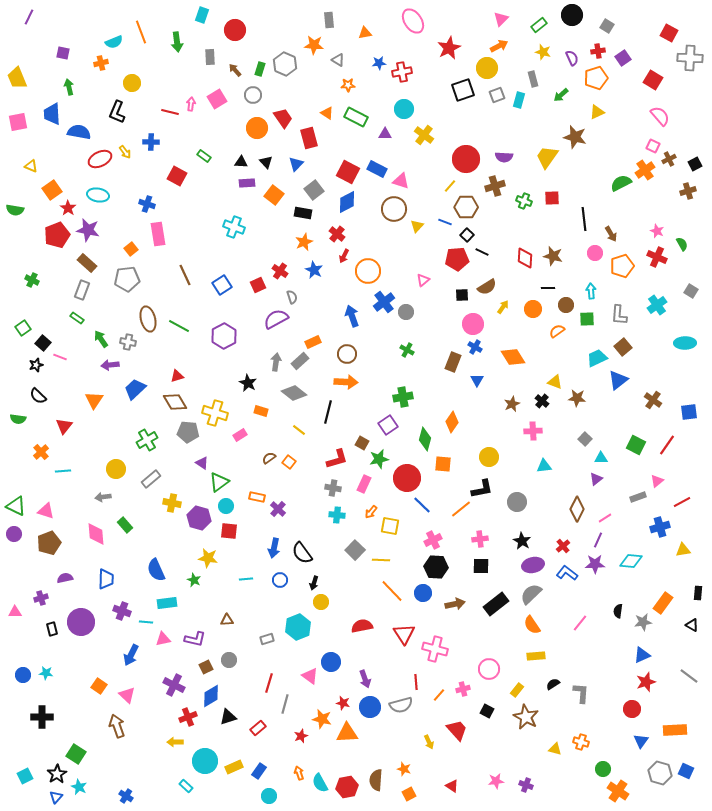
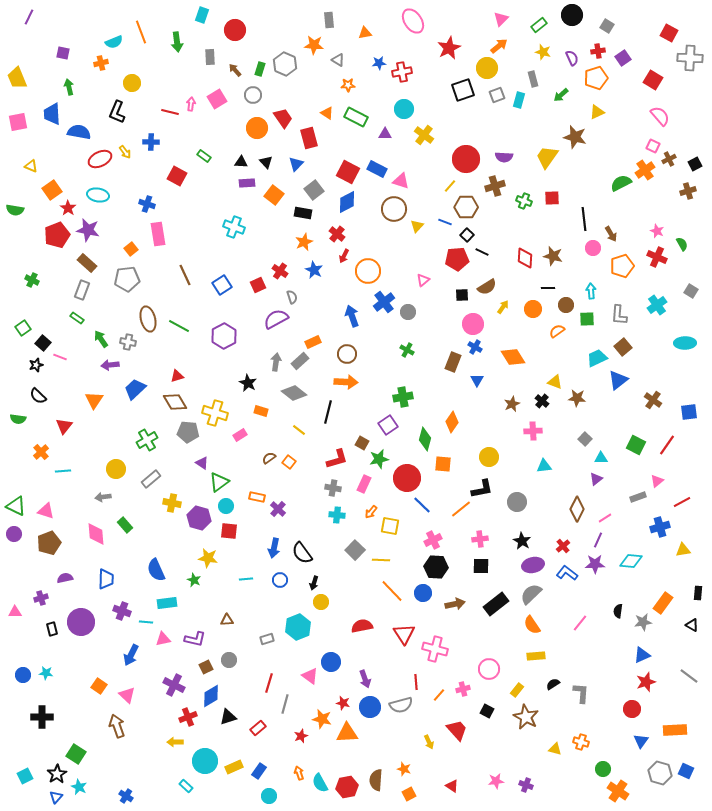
orange arrow at (499, 46): rotated 12 degrees counterclockwise
pink circle at (595, 253): moved 2 px left, 5 px up
gray circle at (406, 312): moved 2 px right
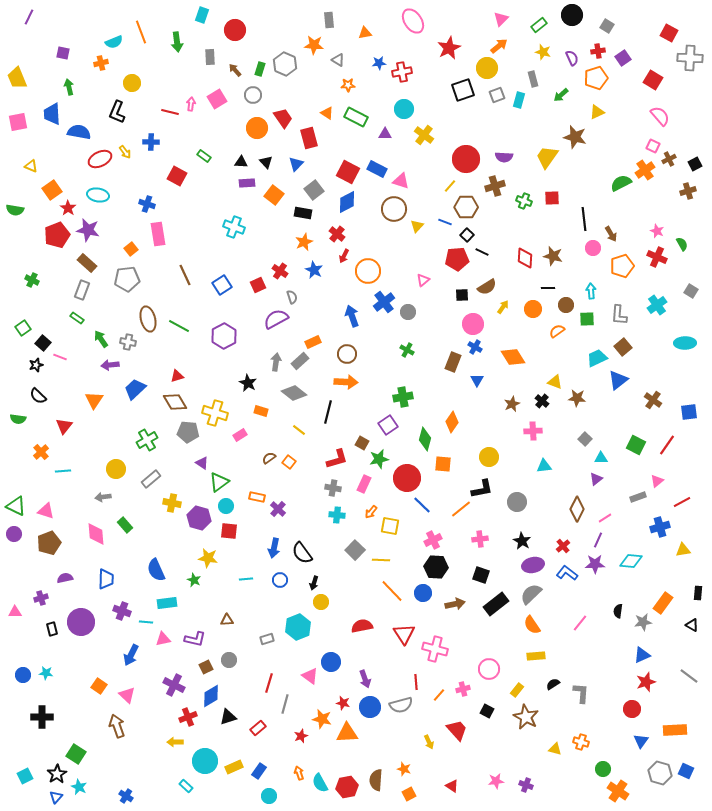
black square at (481, 566): moved 9 px down; rotated 18 degrees clockwise
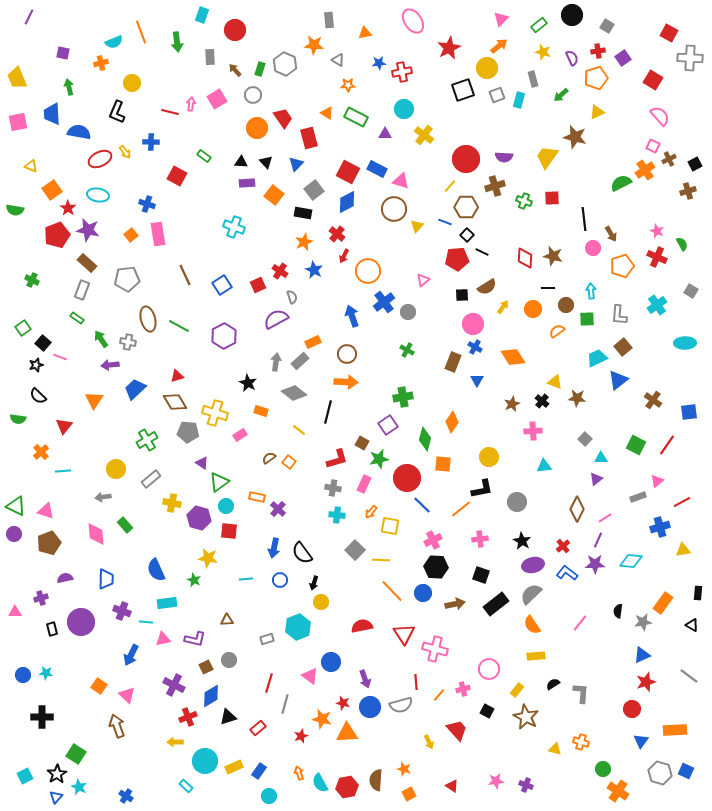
orange square at (131, 249): moved 14 px up
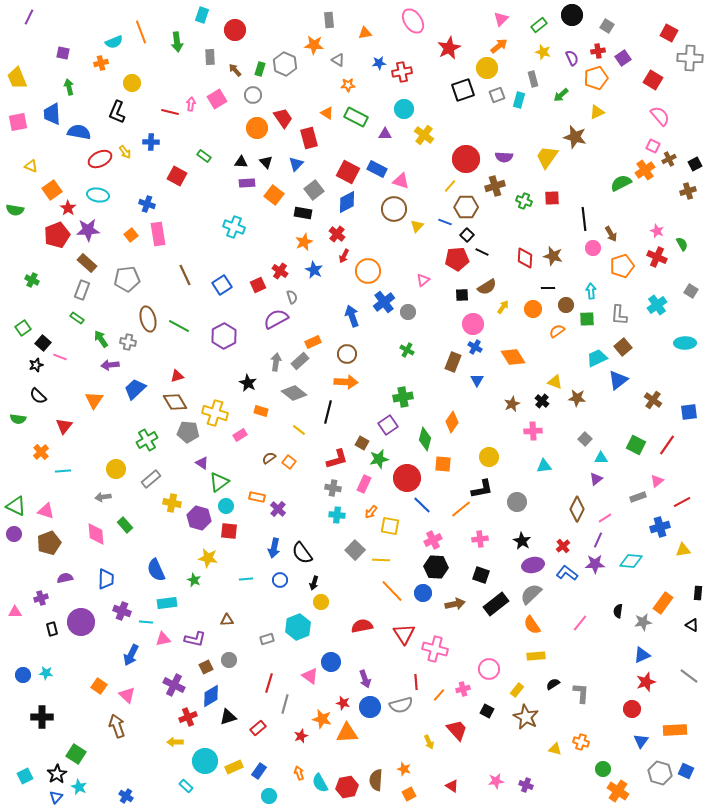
purple star at (88, 230): rotated 15 degrees counterclockwise
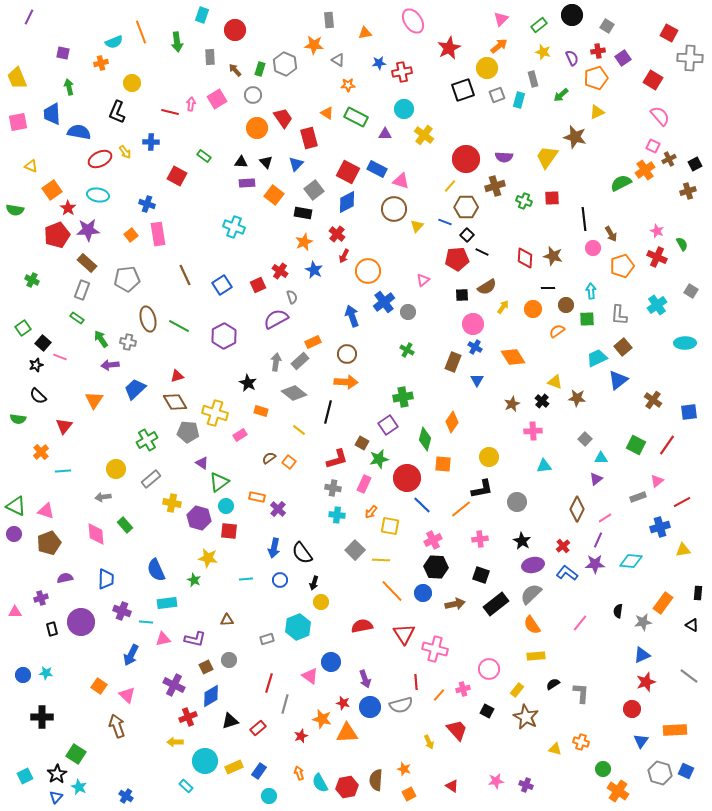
black triangle at (228, 717): moved 2 px right, 4 px down
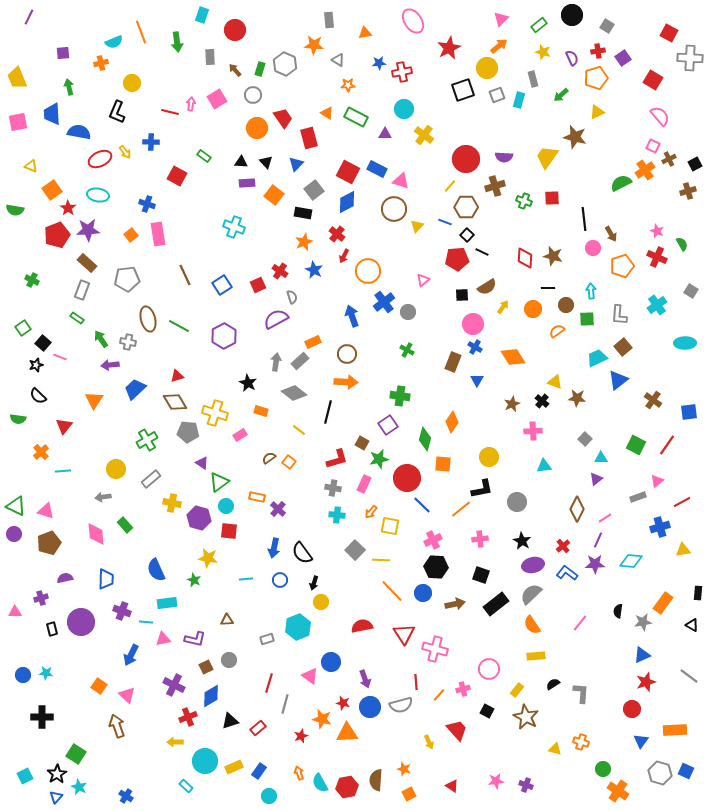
purple square at (63, 53): rotated 16 degrees counterclockwise
green cross at (403, 397): moved 3 px left, 1 px up; rotated 18 degrees clockwise
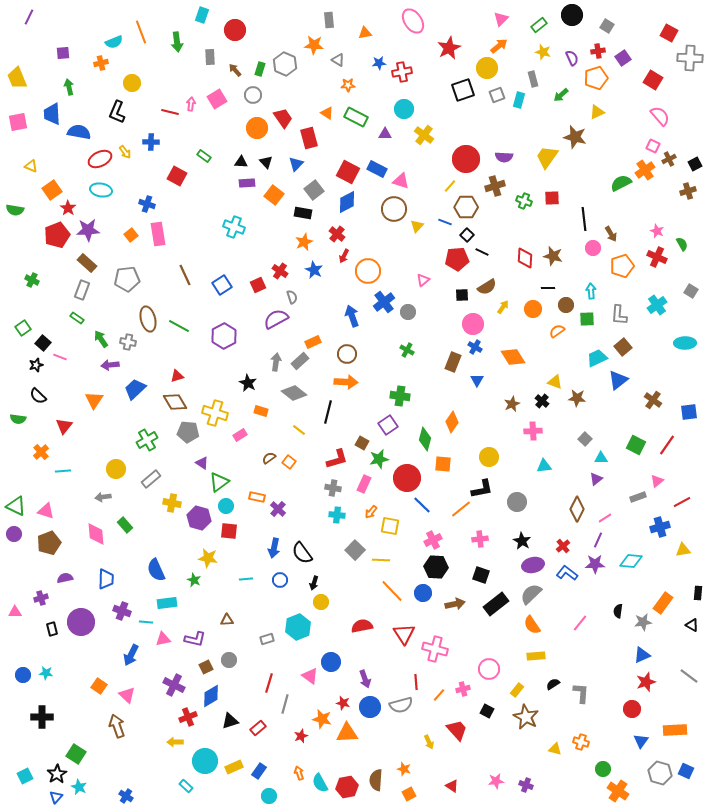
cyan ellipse at (98, 195): moved 3 px right, 5 px up
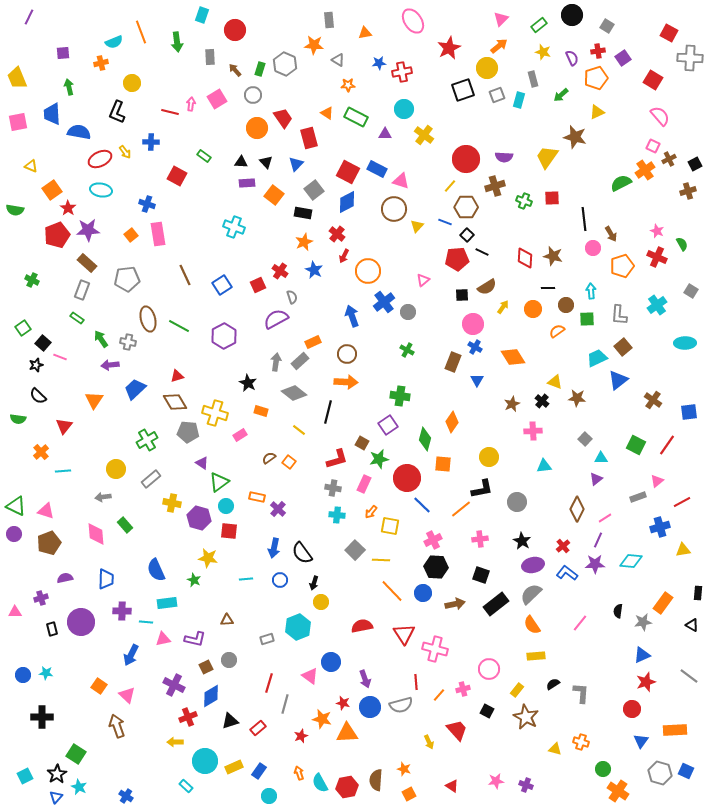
purple cross at (122, 611): rotated 18 degrees counterclockwise
